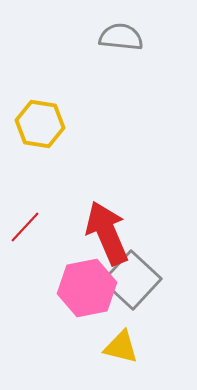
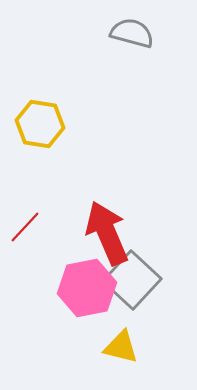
gray semicircle: moved 11 px right, 4 px up; rotated 9 degrees clockwise
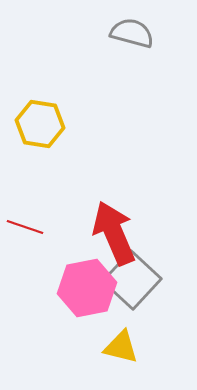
red line: rotated 66 degrees clockwise
red arrow: moved 7 px right
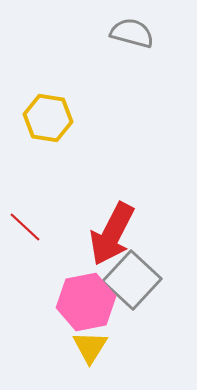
yellow hexagon: moved 8 px right, 6 px up
red line: rotated 24 degrees clockwise
red arrow: moved 2 px left, 1 px down; rotated 130 degrees counterclockwise
pink hexagon: moved 1 px left, 14 px down
yellow triangle: moved 31 px left; rotated 48 degrees clockwise
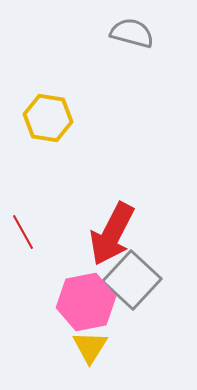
red line: moved 2 px left, 5 px down; rotated 18 degrees clockwise
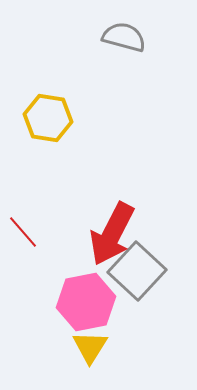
gray semicircle: moved 8 px left, 4 px down
red line: rotated 12 degrees counterclockwise
gray square: moved 5 px right, 9 px up
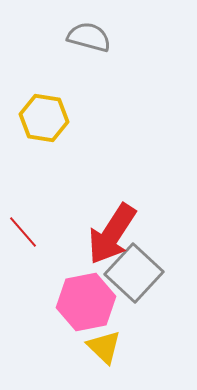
gray semicircle: moved 35 px left
yellow hexagon: moved 4 px left
red arrow: rotated 6 degrees clockwise
gray square: moved 3 px left, 2 px down
yellow triangle: moved 14 px right; rotated 18 degrees counterclockwise
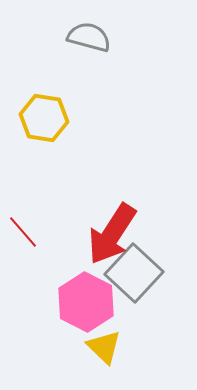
pink hexagon: rotated 22 degrees counterclockwise
